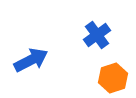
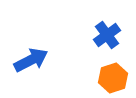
blue cross: moved 10 px right
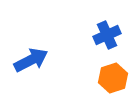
blue cross: rotated 12 degrees clockwise
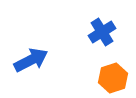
blue cross: moved 5 px left, 3 px up; rotated 8 degrees counterclockwise
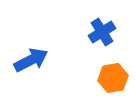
orange hexagon: rotated 8 degrees clockwise
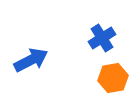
blue cross: moved 6 px down
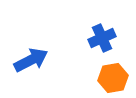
blue cross: rotated 8 degrees clockwise
